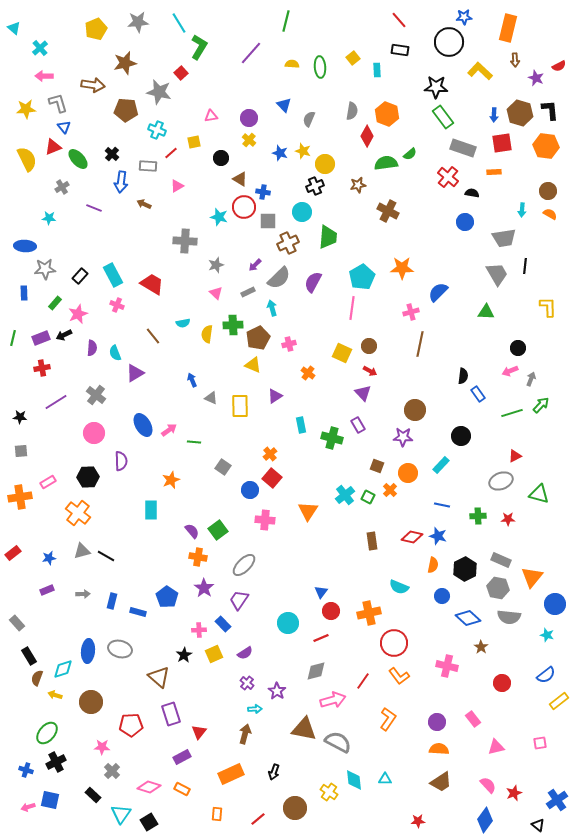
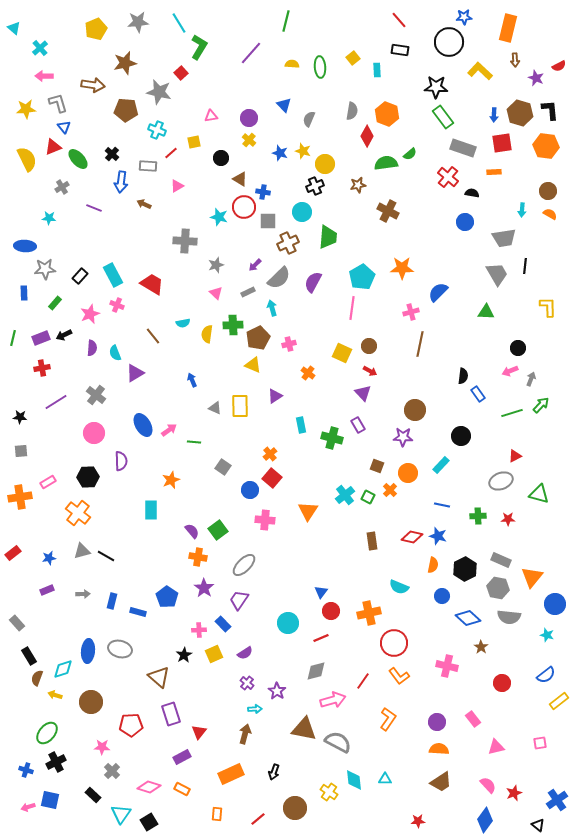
pink star at (78, 314): moved 12 px right
gray triangle at (211, 398): moved 4 px right, 10 px down
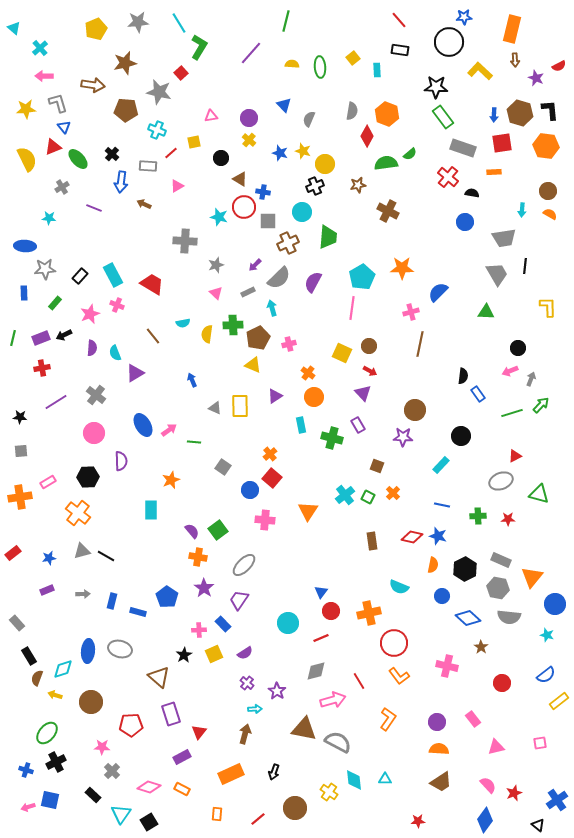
orange rectangle at (508, 28): moved 4 px right, 1 px down
orange circle at (408, 473): moved 94 px left, 76 px up
orange cross at (390, 490): moved 3 px right, 3 px down
red line at (363, 681): moved 4 px left; rotated 66 degrees counterclockwise
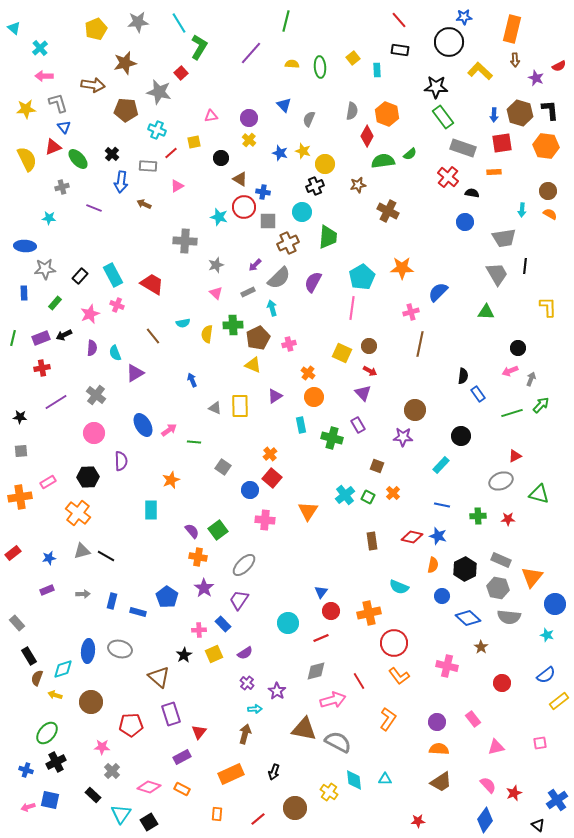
green semicircle at (386, 163): moved 3 px left, 2 px up
gray cross at (62, 187): rotated 16 degrees clockwise
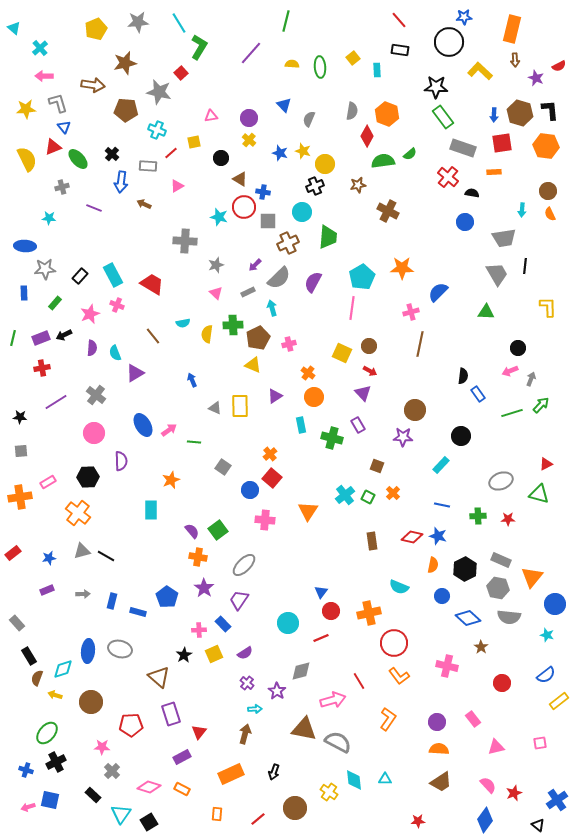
orange semicircle at (550, 214): rotated 144 degrees counterclockwise
red triangle at (515, 456): moved 31 px right, 8 px down
gray diamond at (316, 671): moved 15 px left
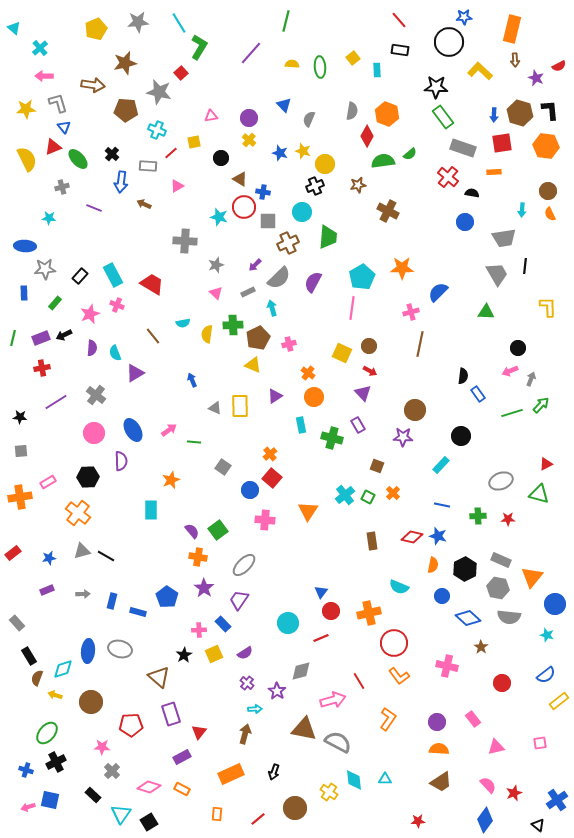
blue ellipse at (143, 425): moved 10 px left, 5 px down
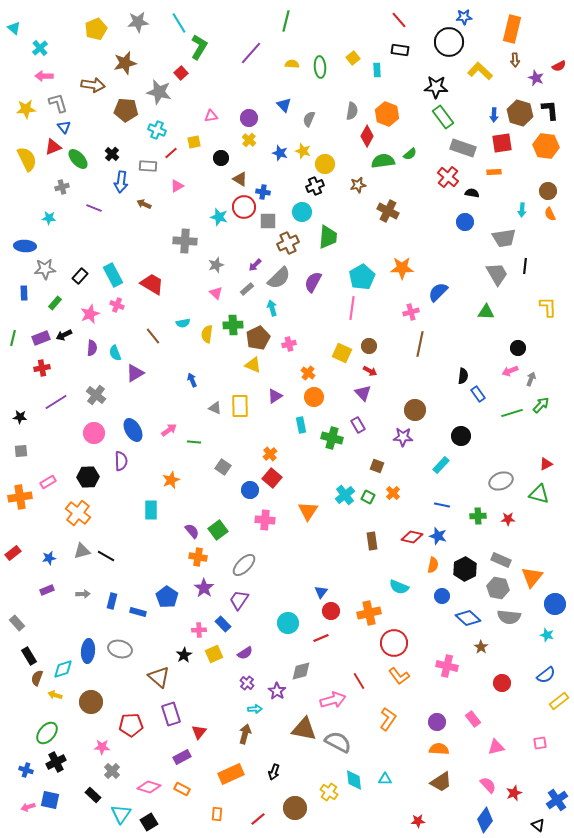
gray rectangle at (248, 292): moved 1 px left, 3 px up; rotated 16 degrees counterclockwise
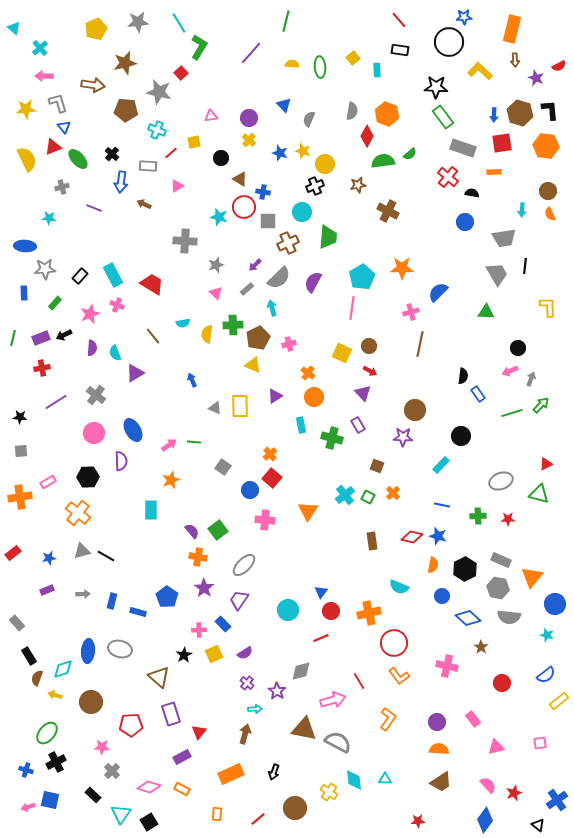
pink arrow at (169, 430): moved 15 px down
cyan circle at (288, 623): moved 13 px up
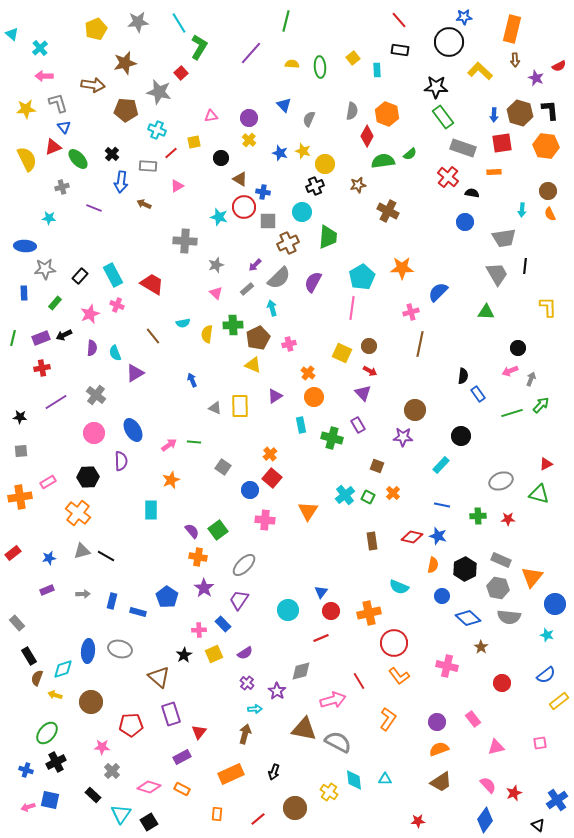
cyan triangle at (14, 28): moved 2 px left, 6 px down
orange semicircle at (439, 749): rotated 24 degrees counterclockwise
